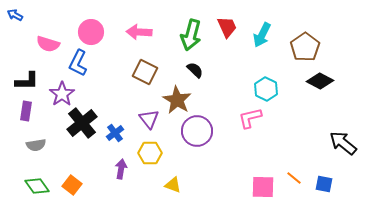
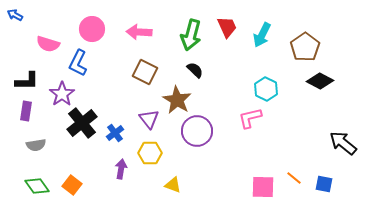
pink circle: moved 1 px right, 3 px up
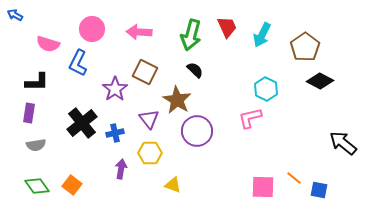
black L-shape: moved 10 px right, 1 px down
purple star: moved 53 px right, 5 px up
purple rectangle: moved 3 px right, 2 px down
blue cross: rotated 24 degrees clockwise
blue square: moved 5 px left, 6 px down
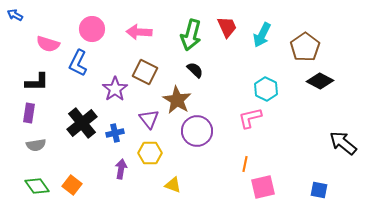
orange line: moved 49 px left, 14 px up; rotated 63 degrees clockwise
pink square: rotated 15 degrees counterclockwise
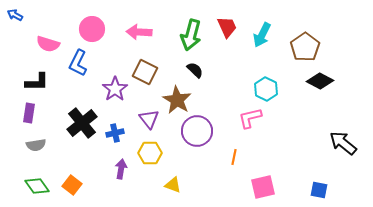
orange line: moved 11 px left, 7 px up
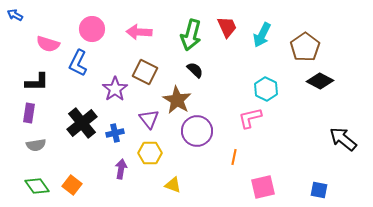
black arrow: moved 4 px up
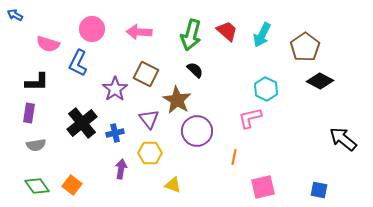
red trapezoid: moved 4 px down; rotated 25 degrees counterclockwise
brown square: moved 1 px right, 2 px down
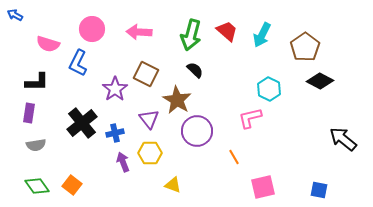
cyan hexagon: moved 3 px right
orange line: rotated 42 degrees counterclockwise
purple arrow: moved 2 px right, 7 px up; rotated 30 degrees counterclockwise
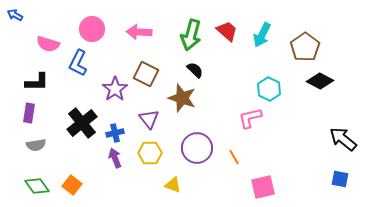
brown star: moved 5 px right, 2 px up; rotated 12 degrees counterclockwise
purple circle: moved 17 px down
purple arrow: moved 8 px left, 4 px up
blue square: moved 21 px right, 11 px up
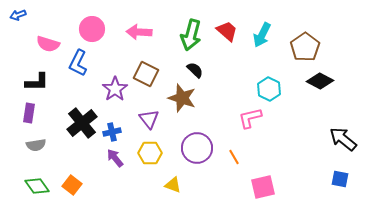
blue arrow: moved 3 px right; rotated 49 degrees counterclockwise
blue cross: moved 3 px left, 1 px up
purple arrow: rotated 18 degrees counterclockwise
